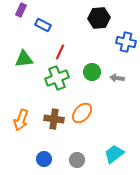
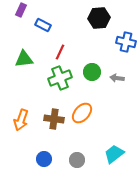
green cross: moved 3 px right
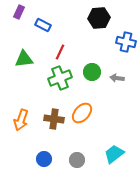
purple rectangle: moved 2 px left, 2 px down
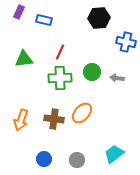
blue rectangle: moved 1 px right, 5 px up; rotated 14 degrees counterclockwise
green cross: rotated 20 degrees clockwise
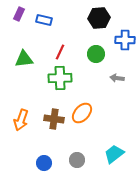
purple rectangle: moved 2 px down
blue cross: moved 1 px left, 2 px up; rotated 12 degrees counterclockwise
green circle: moved 4 px right, 18 px up
blue circle: moved 4 px down
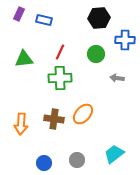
orange ellipse: moved 1 px right, 1 px down
orange arrow: moved 4 px down; rotated 15 degrees counterclockwise
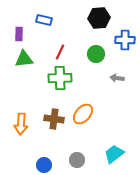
purple rectangle: moved 20 px down; rotated 24 degrees counterclockwise
blue circle: moved 2 px down
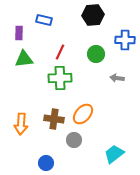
black hexagon: moved 6 px left, 3 px up
purple rectangle: moved 1 px up
gray circle: moved 3 px left, 20 px up
blue circle: moved 2 px right, 2 px up
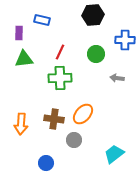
blue rectangle: moved 2 px left
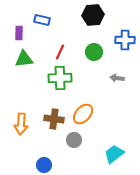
green circle: moved 2 px left, 2 px up
blue circle: moved 2 px left, 2 px down
